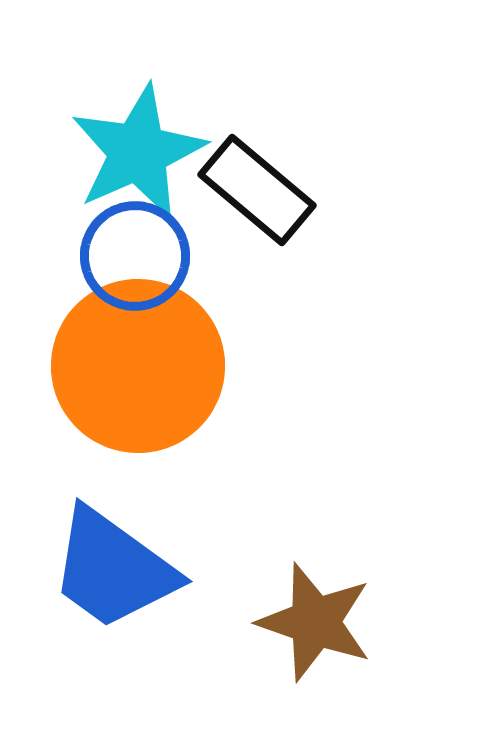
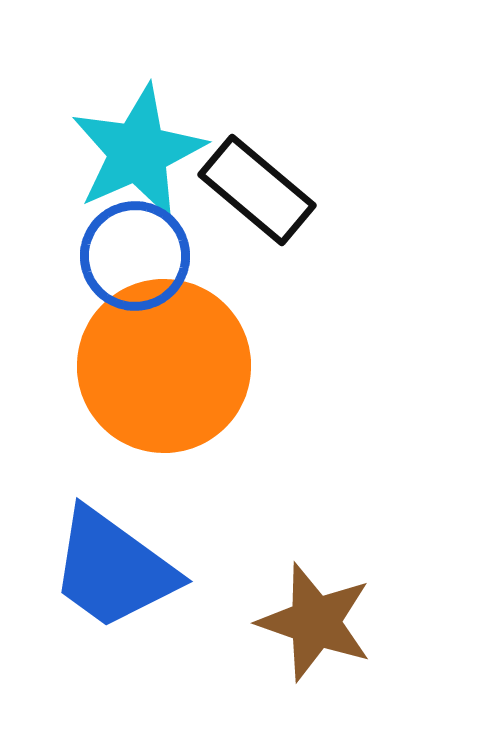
orange circle: moved 26 px right
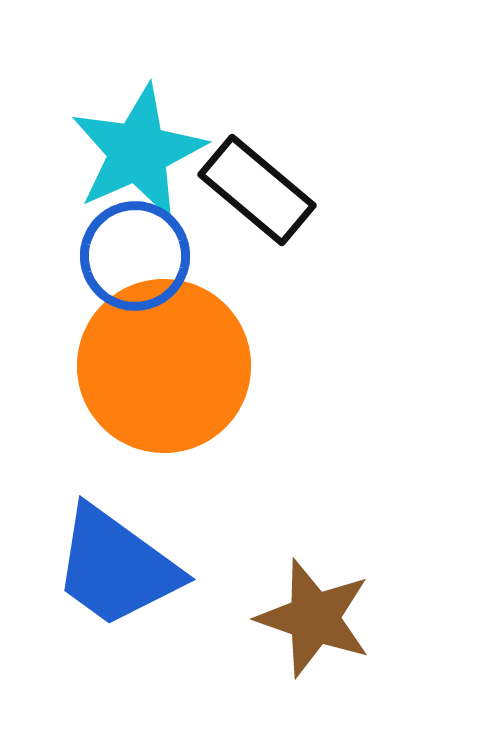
blue trapezoid: moved 3 px right, 2 px up
brown star: moved 1 px left, 4 px up
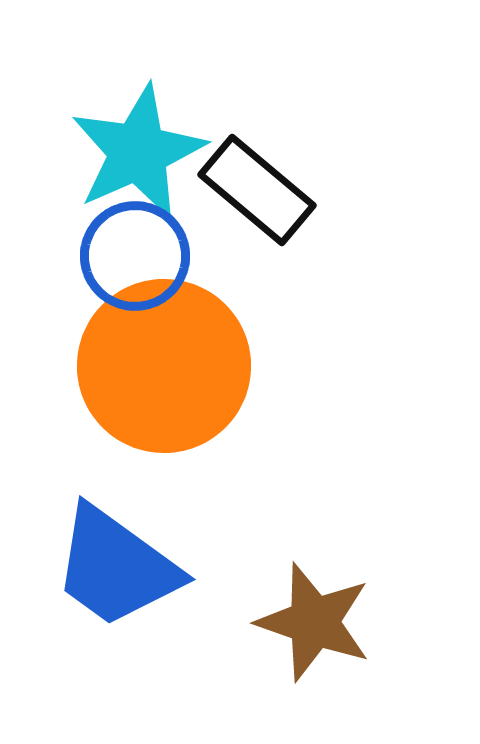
brown star: moved 4 px down
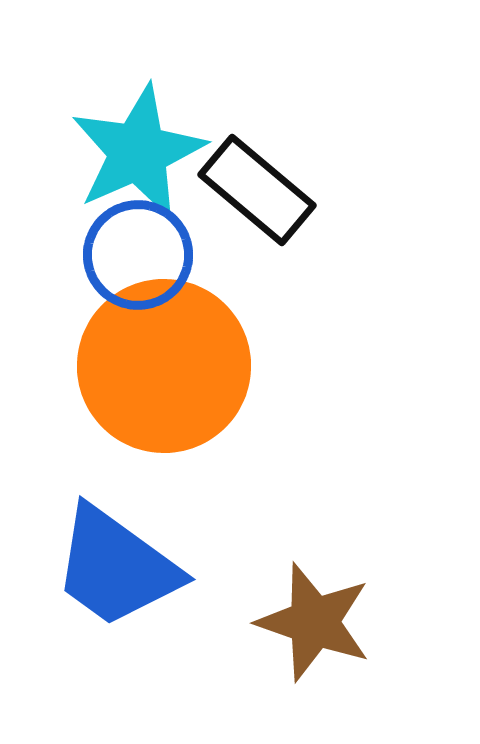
blue circle: moved 3 px right, 1 px up
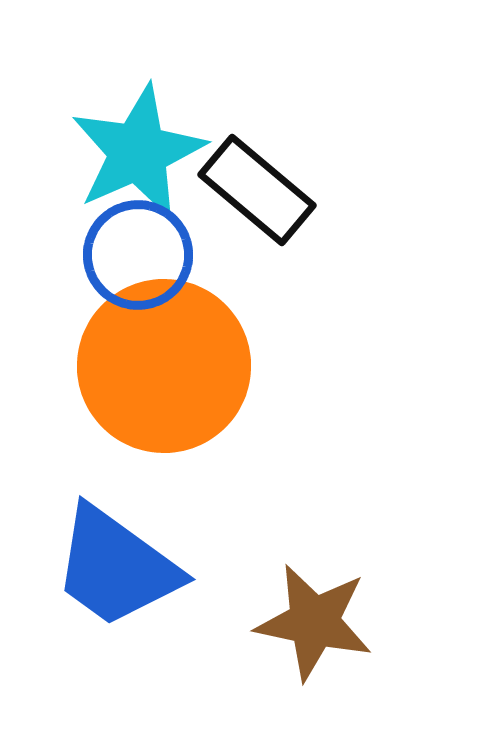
brown star: rotated 7 degrees counterclockwise
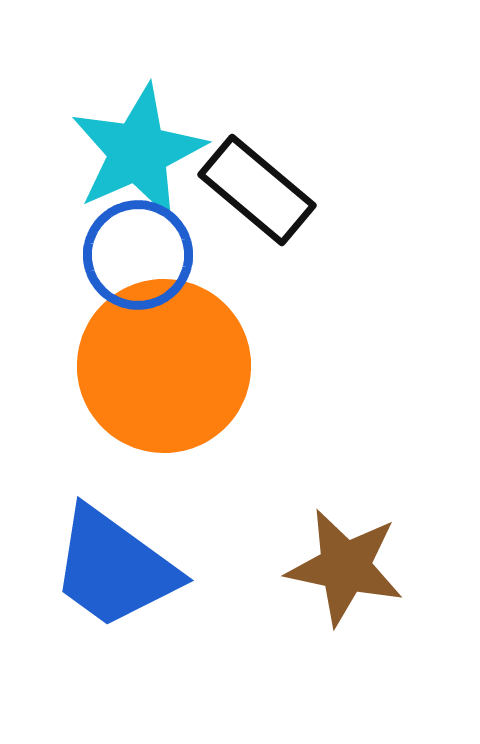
blue trapezoid: moved 2 px left, 1 px down
brown star: moved 31 px right, 55 px up
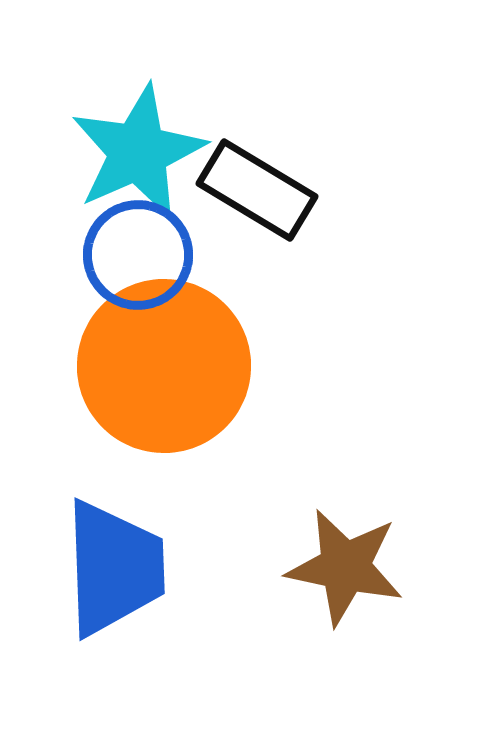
black rectangle: rotated 9 degrees counterclockwise
blue trapezoid: rotated 128 degrees counterclockwise
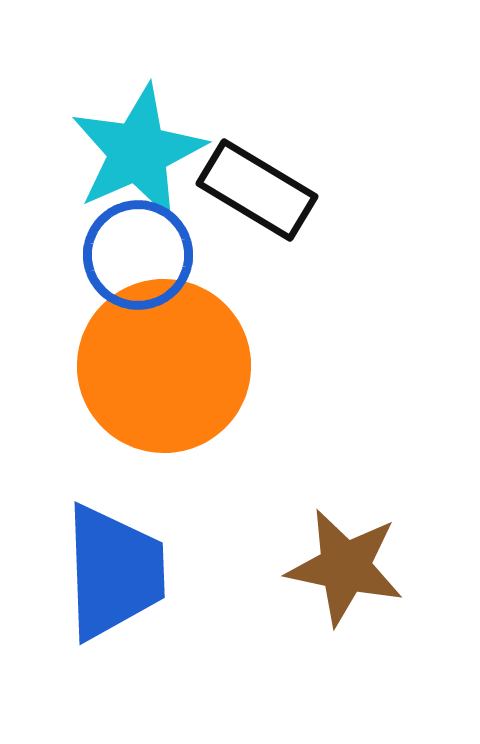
blue trapezoid: moved 4 px down
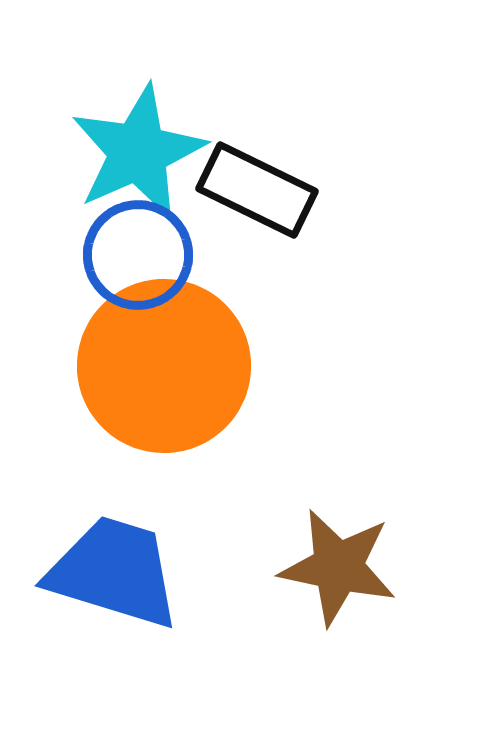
black rectangle: rotated 5 degrees counterclockwise
brown star: moved 7 px left
blue trapezoid: rotated 71 degrees counterclockwise
